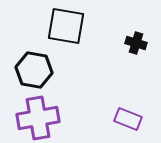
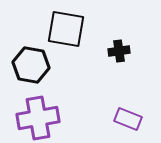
black square: moved 3 px down
black cross: moved 17 px left, 8 px down; rotated 25 degrees counterclockwise
black hexagon: moved 3 px left, 5 px up
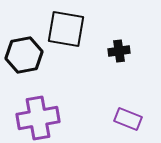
black hexagon: moved 7 px left, 10 px up; rotated 21 degrees counterclockwise
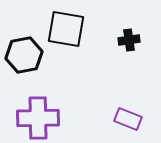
black cross: moved 10 px right, 11 px up
purple cross: rotated 9 degrees clockwise
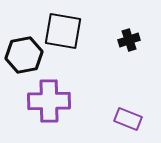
black square: moved 3 px left, 2 px down
black cross: rotated 10 degrees counterclockwise
purple cross: moved 11 px right, 17 px up
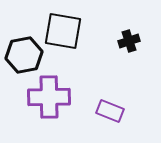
black cross: moved 1 px down
purple cross: moved 4 px up
purple rectangle: moved 18 px left, 8 px up
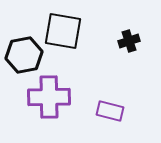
purple rectangle: rotated 8 degrees counterclockwise
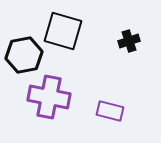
black square: rotated 6 degrees clockwise
purple cross: rotated 12 degrees clockwise
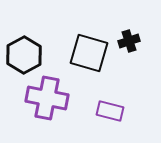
black square: moved 26 px right, 22 px down
black hexagon: rotated 18 degrees counterclockwise
purple cross: moved 2 px left, 1 px down
